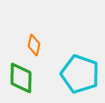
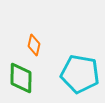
cyan pentagon: rotated 9 degrees counterclockwise
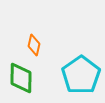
cyan pentagon: moved 1 px right, 1 px down; rotated 27 degrees clockwise
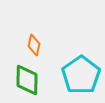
green diamond: moved 6 px right, 2 px down
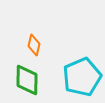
cyan pentagon: moved 1 px right, 2 px down; rotated 12 degrees clockwise
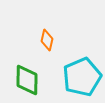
orange diamond: moved 13 px right, 5 px up
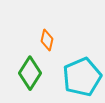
green diamond: moved 3 px right, 7 px up; rotated 32 degrees clockwise
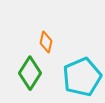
orange diamond: moved 1 px left, 2 px down
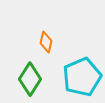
green diamond: moved 6 px down
